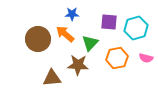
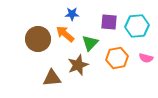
cyan hexagon: moved 1 px right, 2 px up; rotated 10 degrees clockwise
brown star: rotated 25 degrees counterclockwise
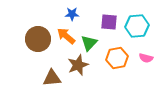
orange arrow: moved 1 px right, 2 px down
green triangle: moved 1 px left
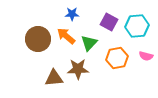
purple square: rotated 24 degrees clockwise
pink semicircle: moved 2 px up
brown star: moved 4 px down; rotated 20 degrees clockwise
brown triangle: moved 2 px right
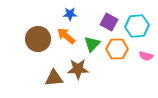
blue star: moved 2 px left
green triangle: moved 3 px right, 1 px down
orange hexagon: moved 9 px up; rotated 10 degrees clockwise
